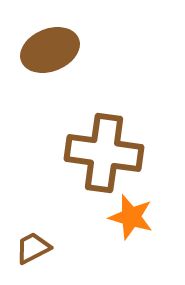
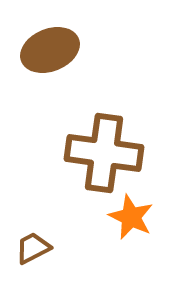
orange star: rotated 9 degrees clockwise
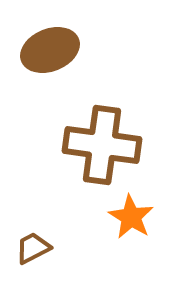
brown cross: moved 2 px left, 8 px up
orange star: rotated 6 degrees clockwise
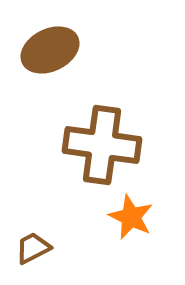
brown ellipse: rotated 4 degrees counterclockwise
orange star: rotated 6 degrees counterclockwise
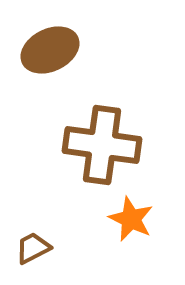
orange star: moved 2 px down
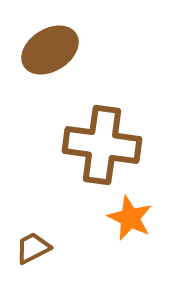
brown ellipse: rotated 6 degrees counterclockwise
orange star: moved 1 px left, 1 px up
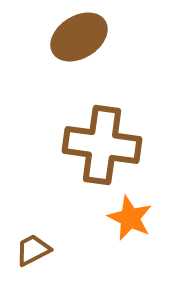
brown ellipse: moved 29 px right, 13 px up
brown trapezoid: moved 2 px down
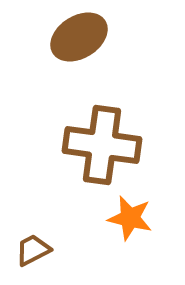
orange star: rotated 12 degrees counterclockwise
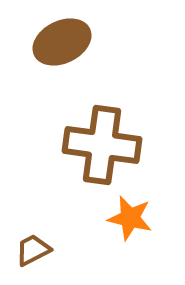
brown ellipse: moved 17 px left, 5 px down; rotated 6 degrees clockwise
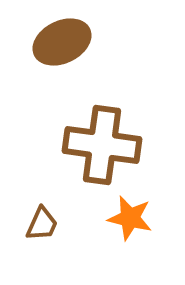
brown trapezoid: moved 9 px right, 26 px up; rotated 141 degrees clockwise
